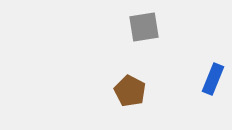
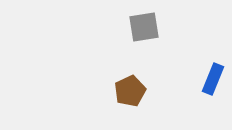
brown pentagon: rotated 20 degrees clockwise
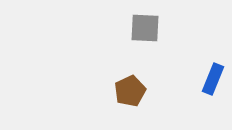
gray square: moved 1 px right, 1 px down; rotated 12 degrees clockwise
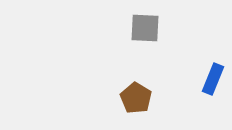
brown pentagon: moved 6 px right, 7 px down; rotated 16 degrees counterclockwise
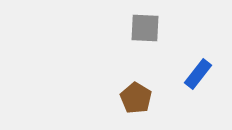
blue rectangle: moved 15 px left, 5 px up; rotated 16 degrees clockwise
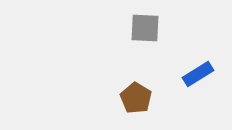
blue rectangle: rotated 20 degrees clockwise
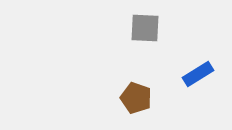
brown pentagon: rotated 12 degrees counterclockwise
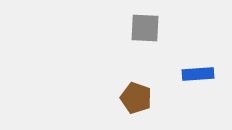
blue rectangle: rotated 28 degrees clockwise
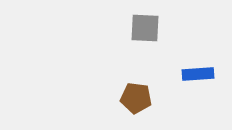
brown pentagon: rotated 12 degrees counterclockwise
